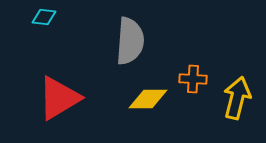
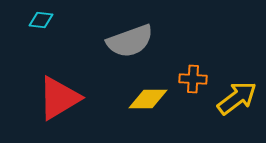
cyan diamond: moved 3 px left, 3 px down
gray semicircle: rotated 66 degrees clockwise
yellow arrow: rotated 39 degrees clockwise
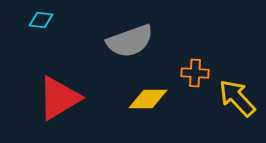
orange cross: moved 2 px right, 6 px up
yellow arrow: rotated 96 degrees counterclockwise
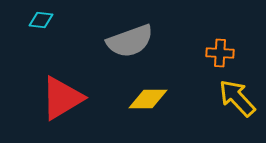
orange cross: moved 25 px right, 20 px up
red triangle: moved 3 px right
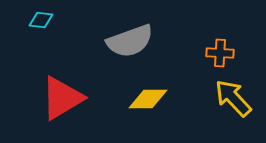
yellow arrow: moved 4 px left
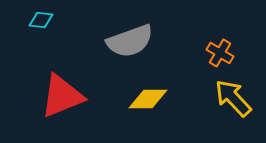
orange cross: rotated 28 degrees clockwise
red triangle: moved 2 px up; rotated 9 degrees clockwise
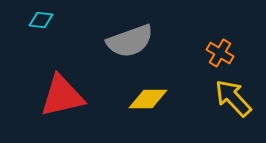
red triangle: rotated 9 degrees clockwise
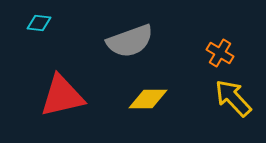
cyan diamond: moved 2 px left, 3 px down
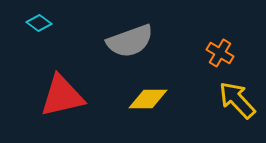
cyan diamond: rotated 30 degrees clockwise
yellow arrow: moved 4 px right, 2 px down
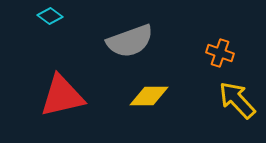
cyan diamond: moved 11 px right, 7 px up
orange cross: rotated 12 degrees counterclockwise
yellow diamond: moved 1 px right, 3 px up
